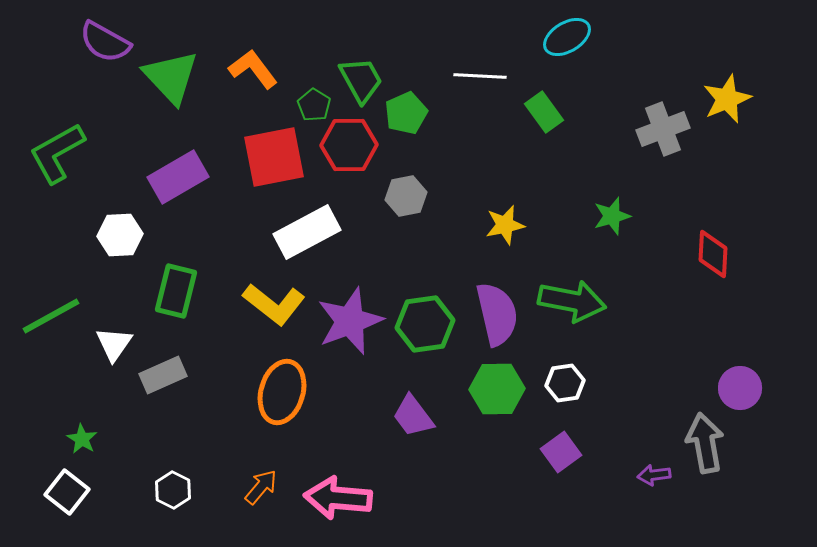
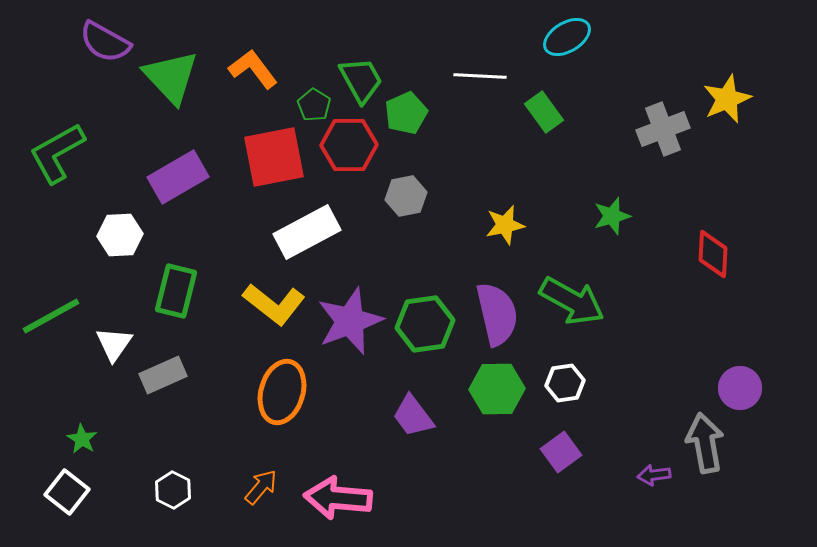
green arrow at (572, 301): rotated 18 degrees clockwise
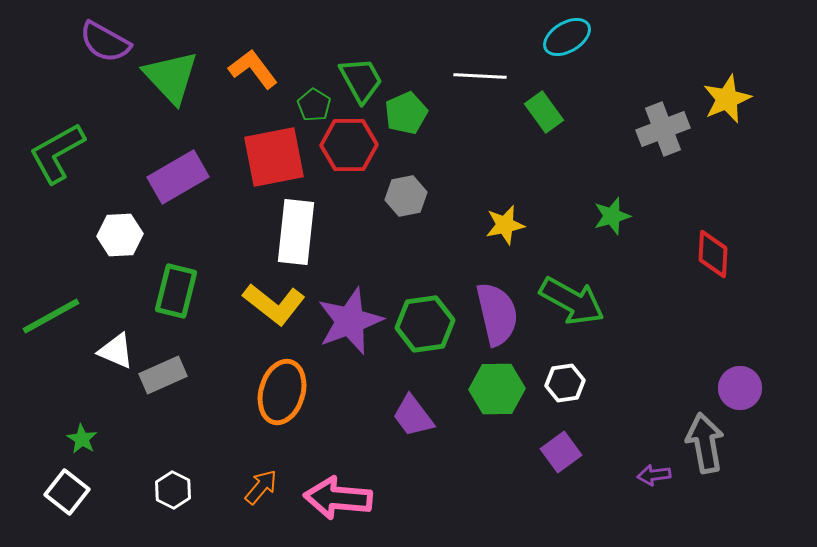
white rectangle at (307, 232): moved 11 px left; rotated 56 degrees counterclockwise
white triangle at (114, 344): moved 2 px right, 7 px down; rotated 42 degrees counterclockwise
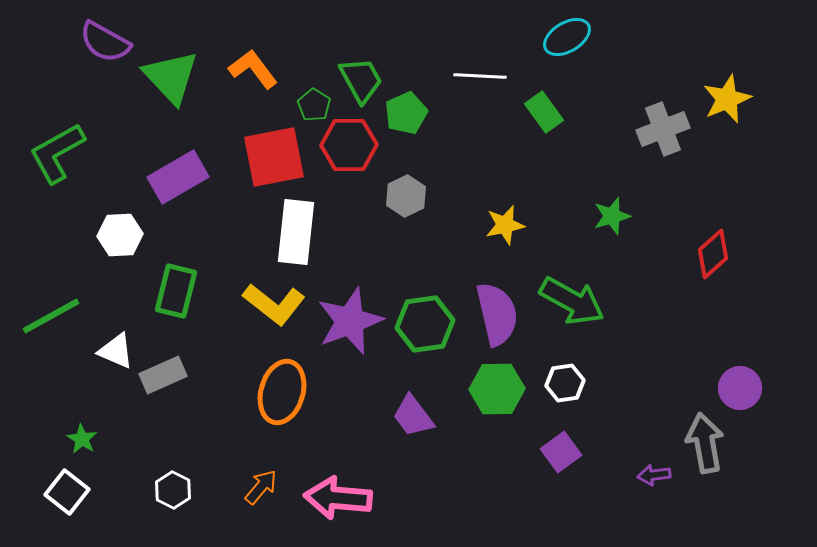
gray hexagon at (406, 196): rotated 15 degrees counterclockwise
red diamond at (713, 254): rotated 45 degrees clockwise
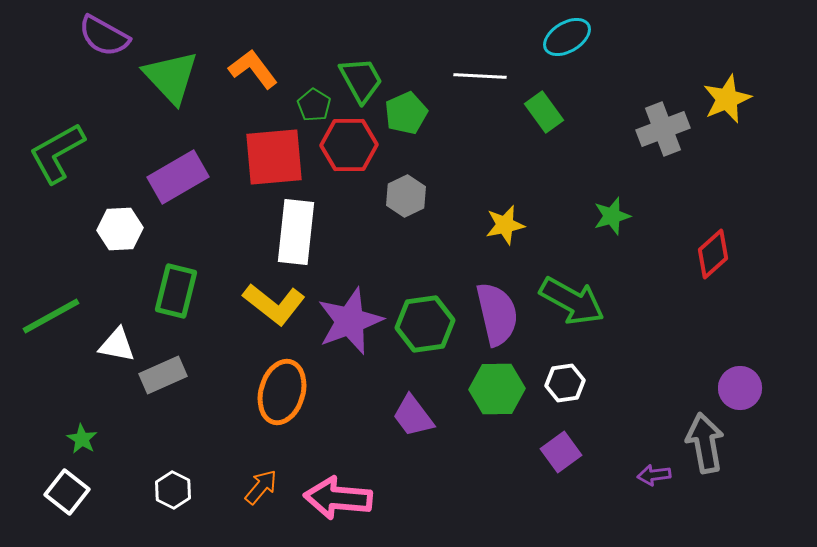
purple semicircle at (105, 42): moved 1 px left, 6 px up
red square at (274, 157): rotated 6 degrees clockwise
white hexagon at (120, 235): moved 6 px up
white triangle at (116, 351): moved 1 px right, 6 px up; rotated 12 degrees counterclockwise
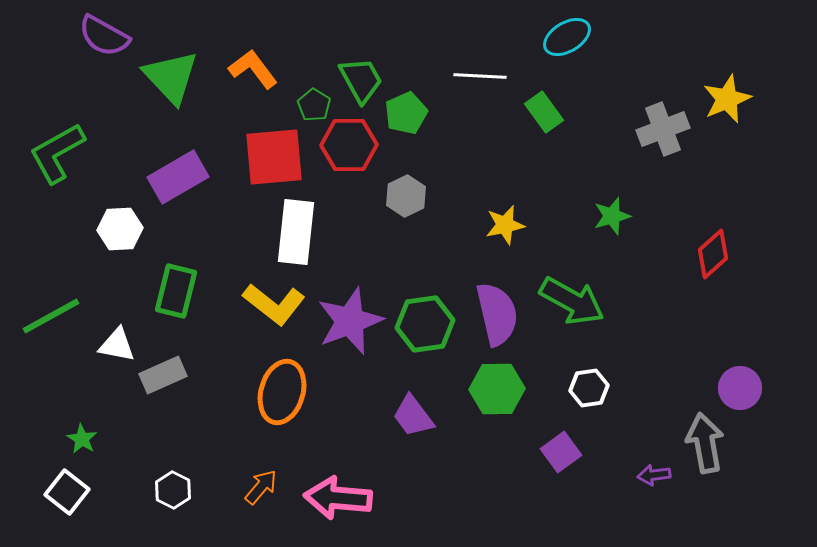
white hexagon at (565, 383): moved 24 px right, 5 px down
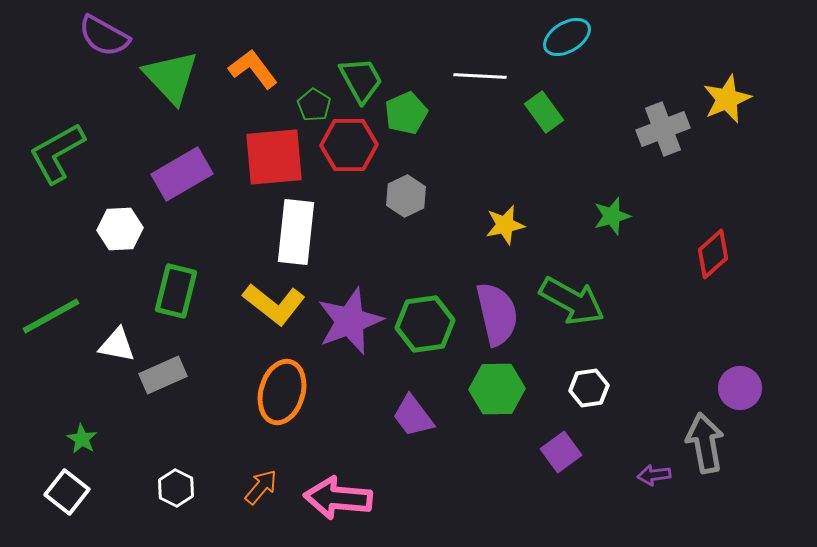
purple rectangle at (178, 177): moved 4 px right, 3 px up
white hexagon at (173, 490): moved 3 px right, 2 px up
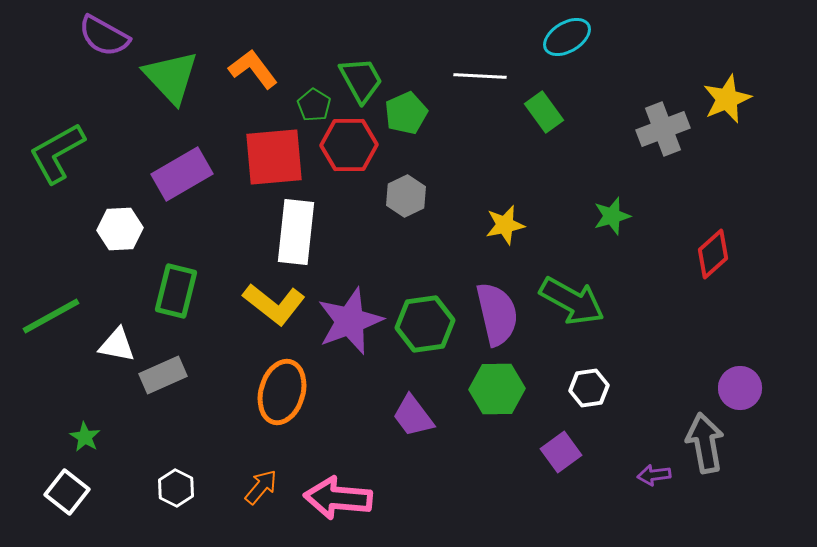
green star at (82, 439): moved 3 px right, 2 px up
